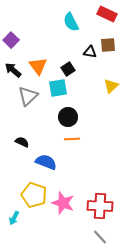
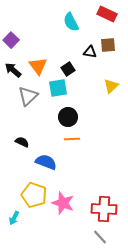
red cross: moved 4 px right, 3 px down
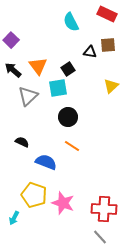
orange line: moved 7 px down; rotated 35 degrees clockwise
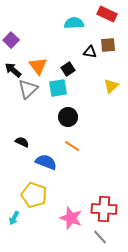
cyan semicircle: moved 3 px right, 1 px down; rotated 114 degrees clockwise
gray triangle: moved 7 px up
pink star: moved 8 px right, 15 px down
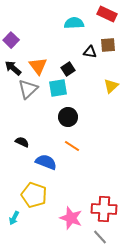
black arrow: moved 2 px up
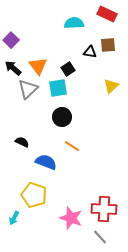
black circle: moved 6 px left
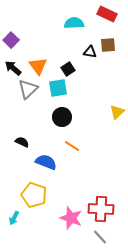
yellow triangle: moved 6 px right, 26 px down
red cross: moved 3 px left
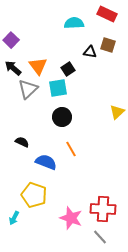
brown square: rotated 21 degrees clockwise
orange line: moved 1 px left, 3 px down; rotated 28 degrees clockwise
red cross: moved 2 px right
